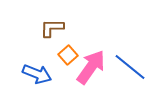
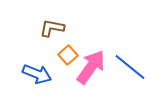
brown L-shape: rotated 10 degrees clockwise
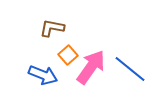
blue line: moved 2 px down
blue arrow: moved 6 px right, 1 px down
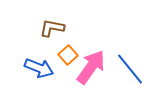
blue line: rotated 12 degrees clockwise
blue arrow: moved 4 px left, 7 px up
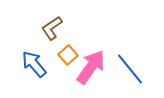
brown L-shape: rotated 45 degrees counterclockwise
blue arrow: moved 5 px left, 4 px up; rotated 152 degrees counterclockwise
